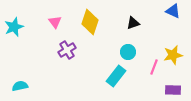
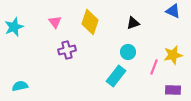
purple cross: rotated 18 degrees clockwise
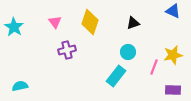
cyan star: rotated 18 degrees counterclockwise
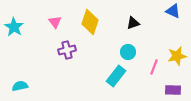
yellow star: moved 4 px right, 1 px down
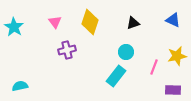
blue triangle: moved 9 px down
cyan circle: moved 2 px left
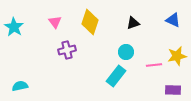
pink line: moved 2 px up; rotated 63 degrees clockwise
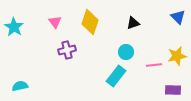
blue triangle: moved 5 px right, 3 px up; rotated 21 degrees clockwise
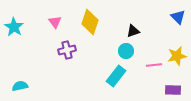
black triangle: moved 8 px down
cyan circle: moved 1 px up
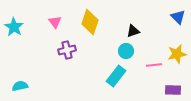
yellow star: moved 2 px up
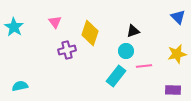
yellow diamond: moved 11 px down
pink line: moved 10 px left, 1 px down
